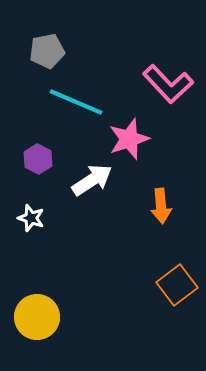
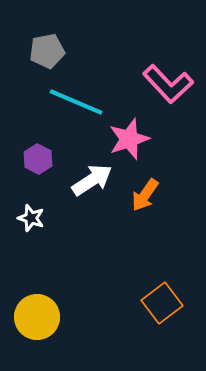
orange arrow: moved 16 px left, 11 px up; rotated 40 degrees clockwise
orange square: moved 15 px left, 18 px down
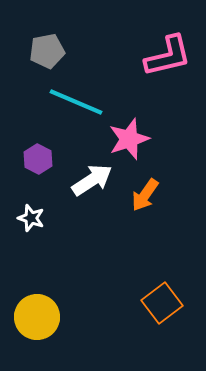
pink L-shape: moved 28 px up; rotated 60 degrees counterclockwise
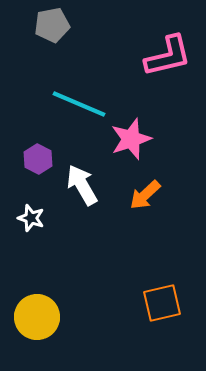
gray pentagon: moved 5 px right, 26 px up
cyan line: moved 3 px right, 2 px down
pink star: moved 2 px right
white arrow: moved 10 px left, 5 px down; rotated 87 degrees counterclockwise
orange arrow: rotated 12 degrees clockwise
orange square: rotated 24 degrees clockwise
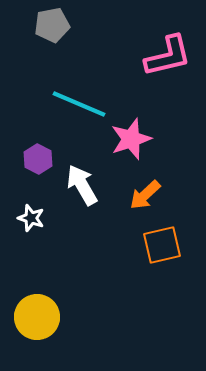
orange square: moved 58 px up
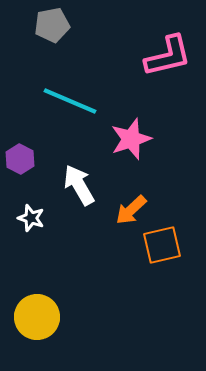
cyan line: moved 9 px left, 3 px up
purple hexagon: moved 18 px left
white arrow: moved 3 px left
orange arrow: moved 14 px left, 15 px down
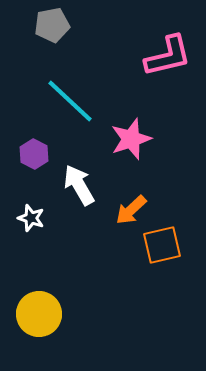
cyan line: rotated 20 degrees clockwise
purple hexagon: moved 14 px right, 5 px up
yellow circle: moved 2 px right, 3 px up
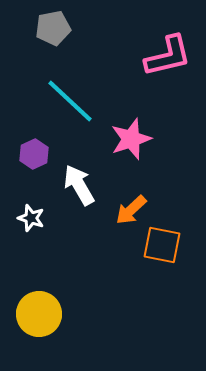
gray pentagon: moved 1 px right, 3 px down
purple hexagon: rotated 8 degrees clockwise
orange square: rotated 24 degrees clockwise
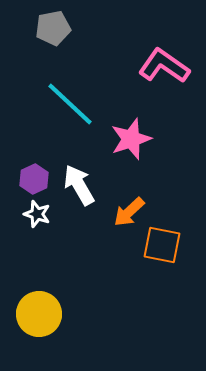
pink L-shape: moved 4 px left, 10 px down; rotated 132 degrees counterclockwise
cyan line: moved 3 px down
purple hexagon: moved 25 px down
orange arrow: moved 2 px left, 2 px down
white star: moved 6 px right, 4 px up
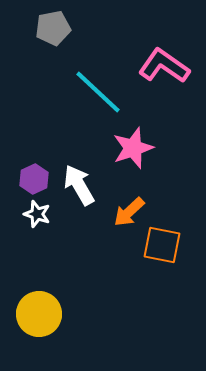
cyan line: moved 28 px right, 12 px up
pink star: moved 2 px right, 9 px down
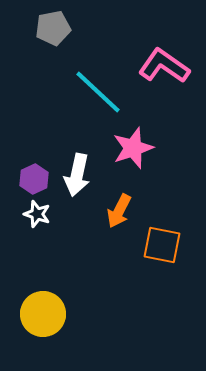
white arrow: moved 2 px left, 10 px up; rotated 138 degrees counterclockwise
orange arrow: moved 10 px left, 1 px up; rotated 20 degrees counterclockwise
yellow circle: moved 4 px right
